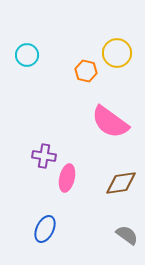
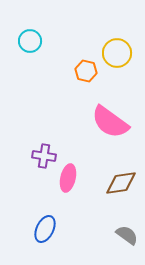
cyan circle: moved 3 px right, 14 px up
pink ellipse: moved 1 px right
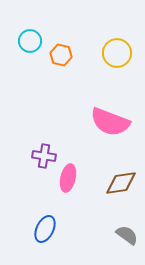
orange hexagon: moved 25 px left, 16 px up
pink semicircle: rotated 15 degrees counterclockwise
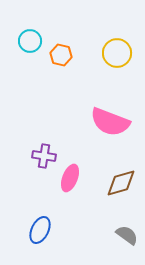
pink ellipse: moved 2 px right; rotated 8 degrees clockwise
brown diamond: rotated 8 degrees counterclockwise
blue ellipse: moved 5 px left, 1 px down
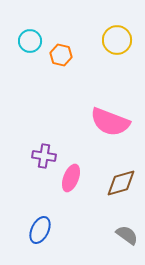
yellow circle: moved 13 px up
pink ellipse: moved 1 px right
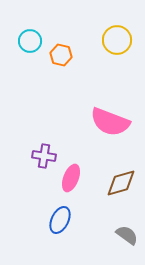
blue ellipse: moved 20 px right, 10 px up
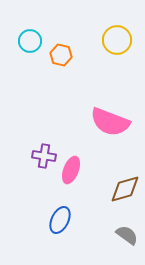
pink ellipse: moved 8 px up
brown diamond: moved 4 px right, 6 px down
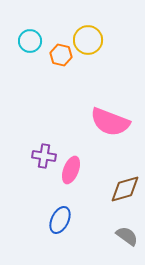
yellow circle: moved 29 px left
gray semicircle: moved 1 px down
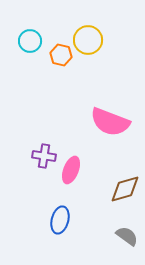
blue ellipse: rotated 12 degrees counterclockwise
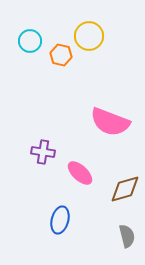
yellow circle: moved 1 px right, 4 px up
purple cross: moved 1 px left, 4 px up
pink ellipse: moved 9 px right, 3 px down; rotated 68 degrees counterclockwise
gray semicircle: rotated 40 degrees clockwise
